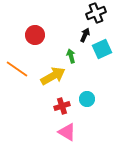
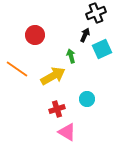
red cross: moved 5 px left, 3 px down
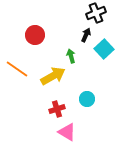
black arrow: moved 1 px right
cyan square: moved 2 px right; rotated 18 degrees counterclockwise
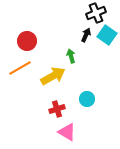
red circle: moved 8 px left, 6 px down
cyan square: moved 3 px right, 14 px up; rotated 12 degrees counterclockwise
orange line: moved 3 px right, 1 px up; rotated 65 degrees counterclockwise
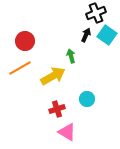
red circle: moved 2 px left
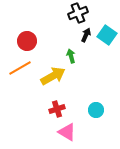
black cross: moved 18 px left
red circle: moved 2 px right
cyan circle: moved 9 px right, 11 px down
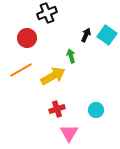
black cross: moved 31 px left
red circle: moved 3 px up
orange line: moved 1 px right, 2 px down
pink triangle: moved 2 px right, 1 px down; rotated 30 degrees clockwise
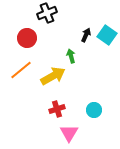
orange line: rotated 10 degrees counterclockwise
cyan circle: moved 2 px left
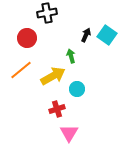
black cross: rotated 12 degrees clockwise
cyan circle: moved 17 px left, 21 px up
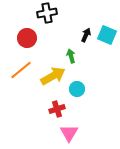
cyan square: rotated 12 degrees counterclockwise
